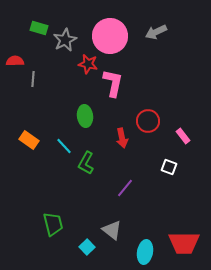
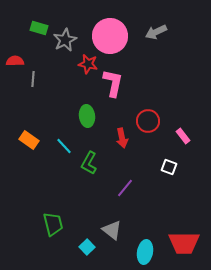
green ellipse: moved 2 px right
green L-shape: moved 3 px right
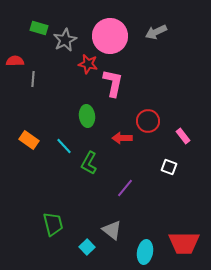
red arrow: rotated 102 degrees clockwise
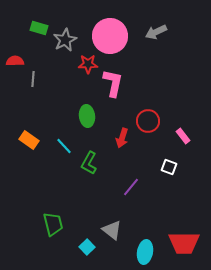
red star: rotated 12 degrees counterclockwise
red arrow: rotated 72 degrees counterclockwise
purple line: moved 6 px right, 1 px up
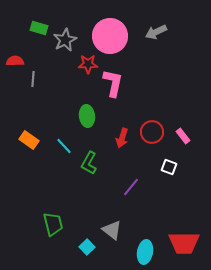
red circle: moved 4 px right, 11 px down
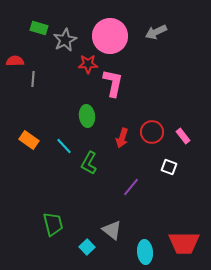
cyan ellipse: rotated 15 degrees counterclockwise
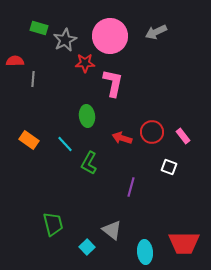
red star: moved 3 px left, 1 px up
red arrow: rotated 90 degrees clockwise
cyan line: moved 1 px right, 2 px up
purple line: rotated 24 degrees counterclockwise
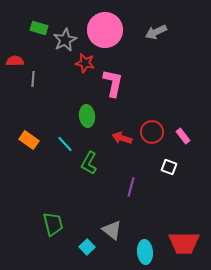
pink circle: moved 5 px left, 6 px up
red star: rotated 12 degrees clockwise
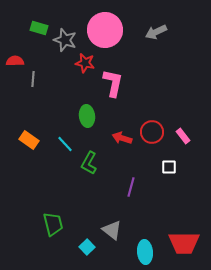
gray star: rotated 25 degrees counterclockwise
white square: rotated 21 degrees counterclockwise
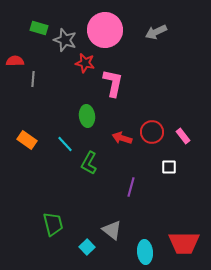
orange rectangle: moved 2 px left
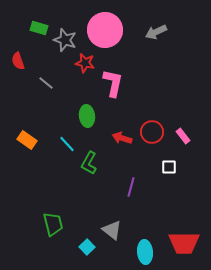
red semicircle: moved 3 px right; rotated 108 degrees counterclockwise
gray line: moved 13 px right, 4 px down; rotated 56 degrees counterclockwise
cyan line: moved 2 px right
